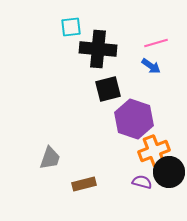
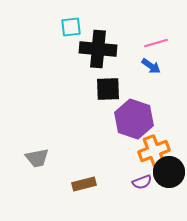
black square: rotated 12 degrees clockwise
gray trapezoid: moved 13 px left; rotated 60 degrees clockwise
purple semicircle: rotated 144 degrees clockwise
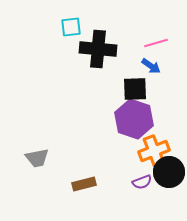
black square: moved 27 px right
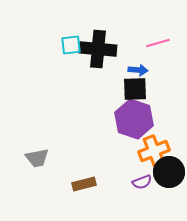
cyan square: moved 18 px down
pink line: moved 2 px right
blue arrow: moved 13 px left, 4 px down; rotated 30 degrees counterclockwise
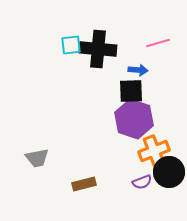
black square: moved 4 px left, 2 px down
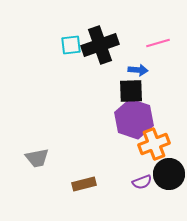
black cross: moved 2 px right, 4 px up; rotated 24 degrees counterclockwise
orange cross: moved 7 px up
black circle: moved 2 px down
